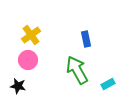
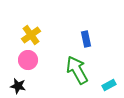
cyan rectangle: moved 1 px right, 1 px down
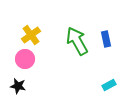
blue rectangle: moved 20 px right
pink circle: moved 3 px left, 1 px up
green arrow: moved 29 px up
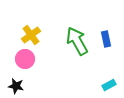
black star: moved 2 px left
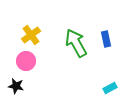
green arrow: moved 1 px left, 2 px down
pink circle: moved 1 px right, 2 px down
cyan rectangle: moved 1 px right, 3 px down
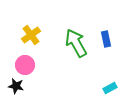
pink circle: moved 1 px left, 4 px down
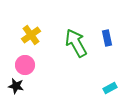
blue rectangle: moved 1 px right, 1 px up
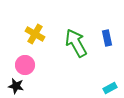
yellow cross: moved 4 px right, 1 px up; rotated 24 degrees counterclockwise
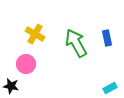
pink circle: moved 1 px right, 1 px up
black star: moved 5 px left
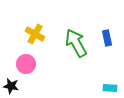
cyan rectangle: rotated 32 degrees clockwise
